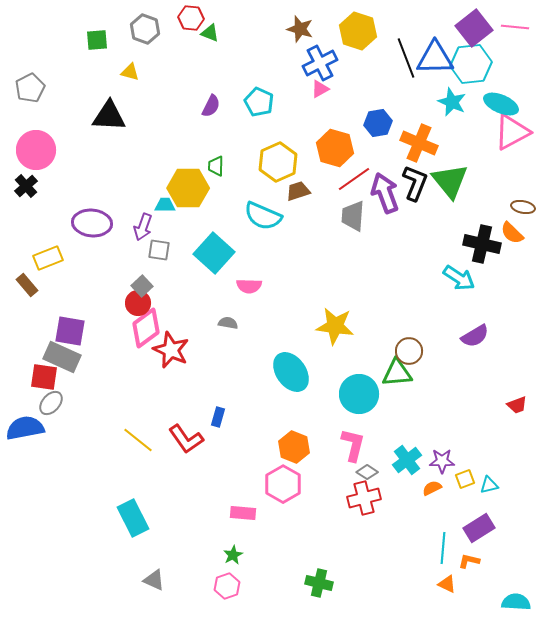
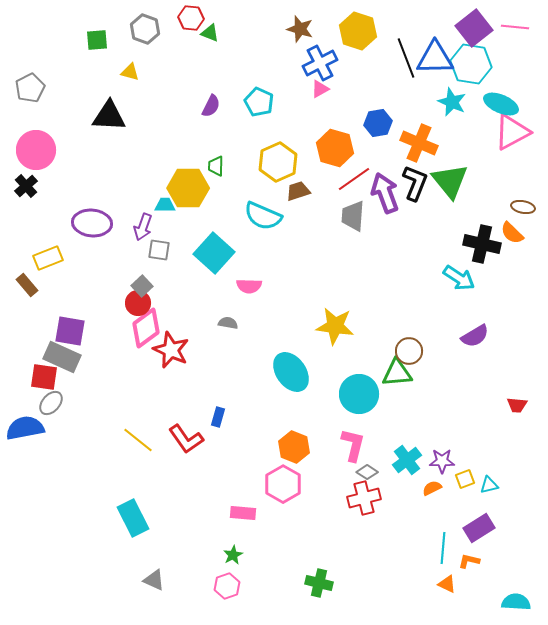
cyan hexagon at (471, 64): rotated 15 degrees clockwise
red trapezoid at (517, 405): rotated 25 degrees clockwise
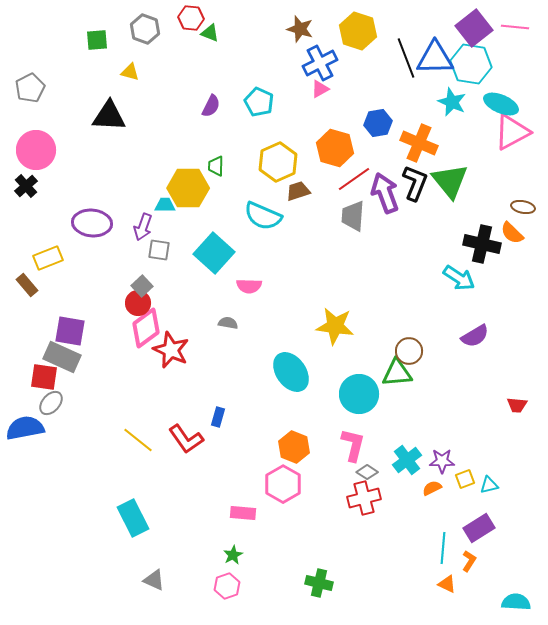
orange L-shape at (469, 561): rotated 110 degrees clockwise
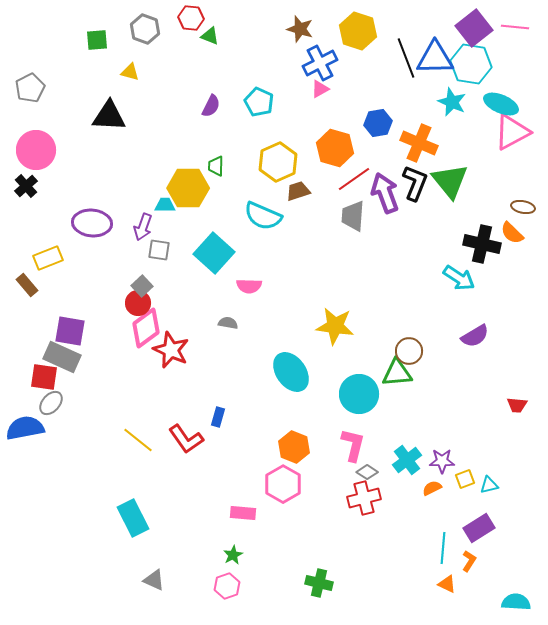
green triangle at (210, 33): moved 3 px down
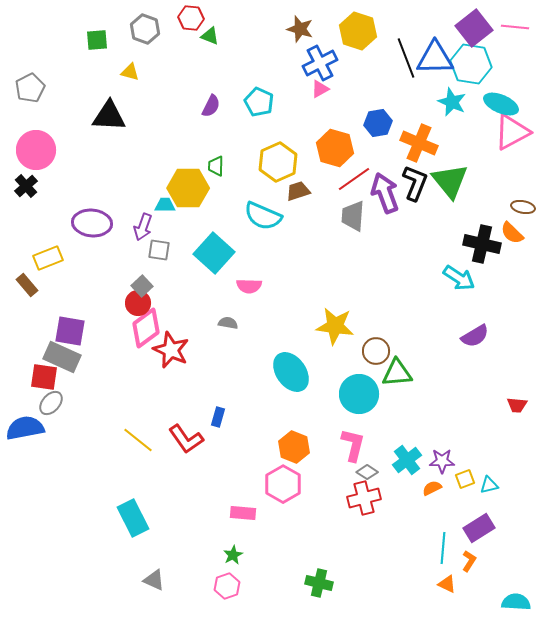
brown circle at (409, 351): moved 33 px left
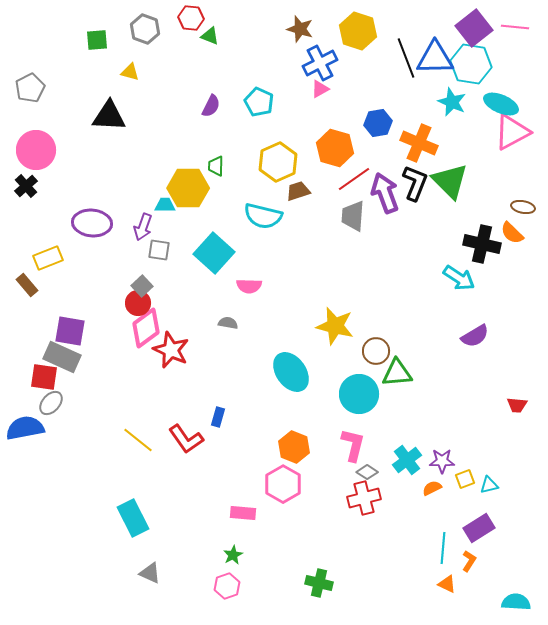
green triangle at (450, 181): rotated 6 degrees counterclockwise
cyan semicircle at (263, 216): rotated 9 degrees counterclockwise
yellow star at (335, 326): rotated 6 degrees clockwise
gray triangle at (154, 580): moved 4 px left, 7 px up
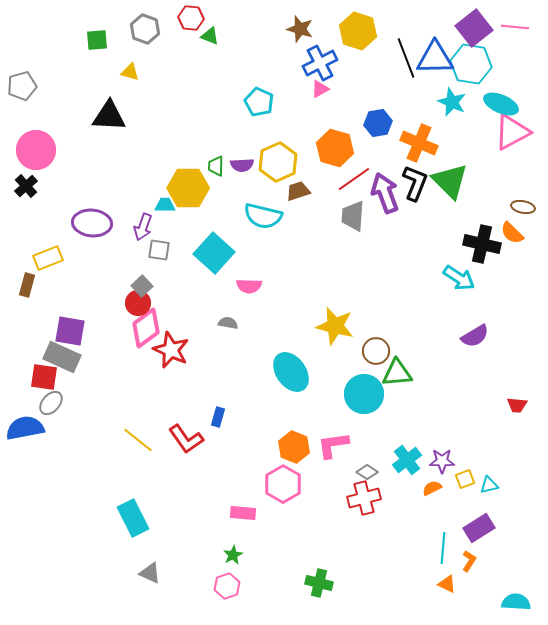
gray pentagon at (30, 88): moved 8 px left, 2 px up; rotated 12 degrees clockwise
purple semicircle at (211, 106): moved 31 px right, 59 px down; rotated 60 degrees clockwise
brown rectangle at (27, 285): rotated 55 degrees clockwise
cyan circle at (359, 394): moved 5 px right
pink L-shape at (353, 445): moved 20 px left; rotated 112 degrees counterclockwise
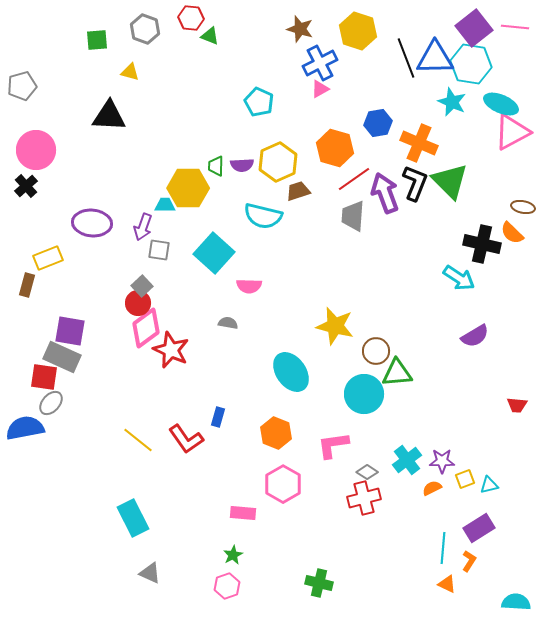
orange hexagon at (294, 447): moved 18 px left, 14 px up
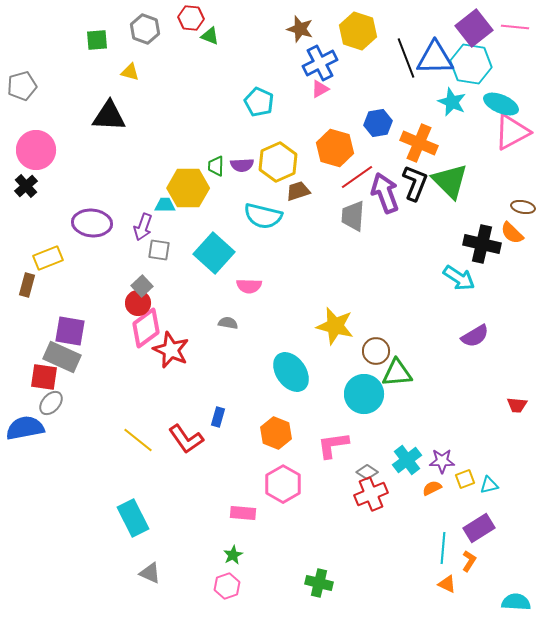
red line at (354, 179): moved 3 px right, 2 px up
red cross at (364, 498): moved 7 px right, 4 px up; rotated 8 degrees counterclockwise
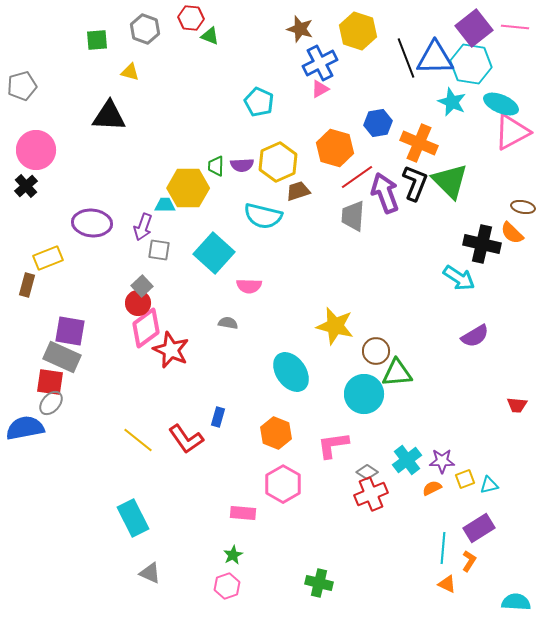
red square at (44, 377): moved 6 px right, 5 px down
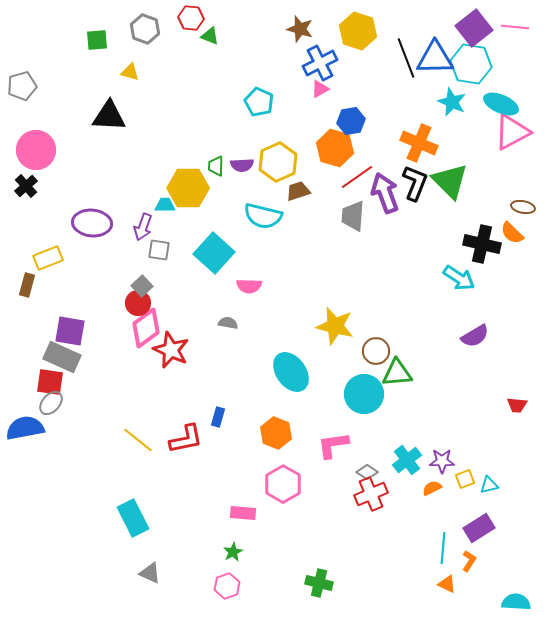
blue hexagon at (378, 123): moved 27 px left, 2 px up
red L-shape at (186, 439): rotated 66 degrees counterclockwise
green star at (233, 555): moved 3 px up
